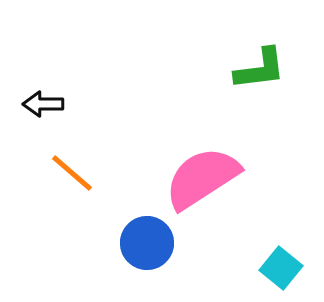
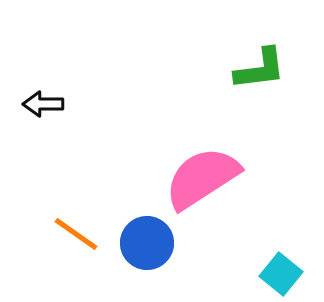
orange line: moved 4 px right, 61 px down; rotated 6 degrees counterclockwise
cyan square: moved 6 px down
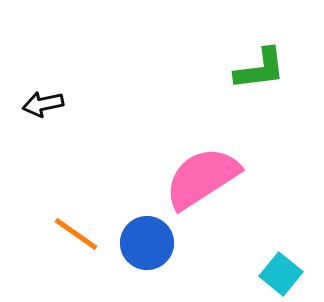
black arrow: rotated 12 degrees counterclockwise
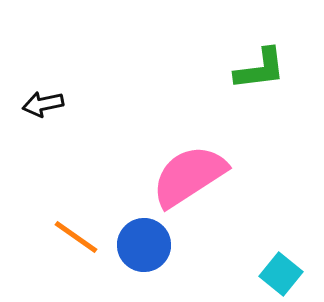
pink semicircle: moved 13 px left, 2 px up
orange line: moved 3 px down
blue circle: moved 3 px left, 2 px down
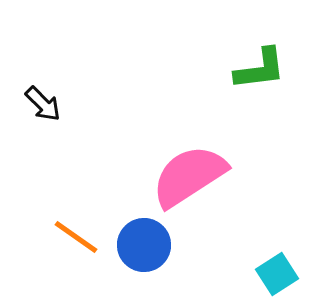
black arrow: rotated 123 degrees counterclockwise
cyan square: moved 4 px left; rotated 18 degrees clockwise
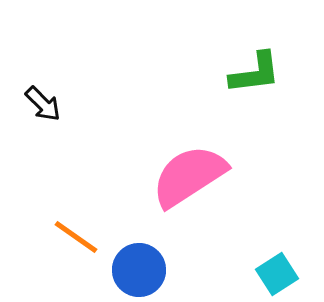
green L-shape: moved 5 px left, 4 px down
blue circle: moved 5 px left, 25 px down
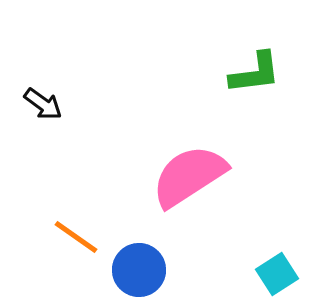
black arrow: rotated 9 degrees counterclockwise
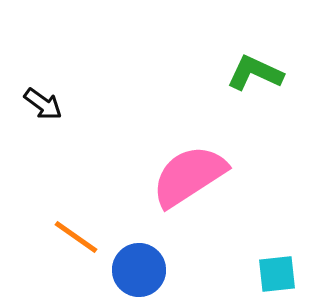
green L-shape: rotated 148 degrees counterclockwise
cyan square: rotated 27 degrees clockwise
